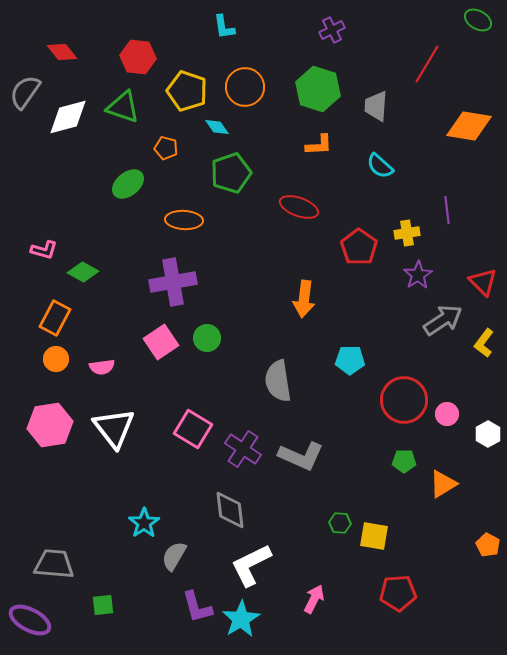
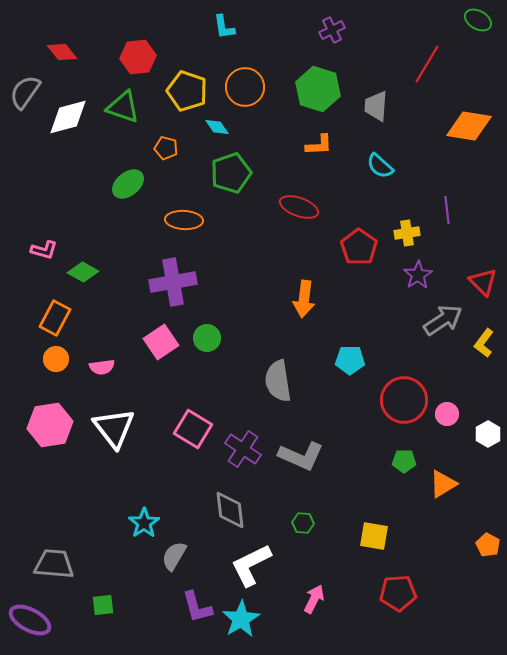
red hexagon at (138, 57): rotated 12 degrees counterclockwise
green hexagon at (340, 523): moved 37 px left
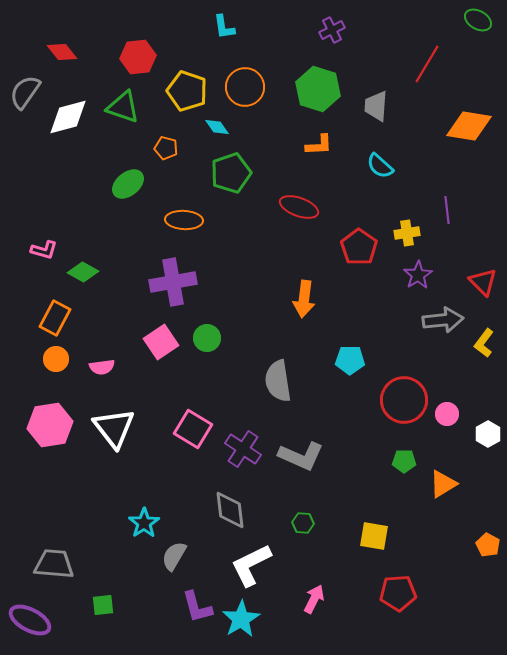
gray arrow at (443, 320): rotated 27 degrees clockwise
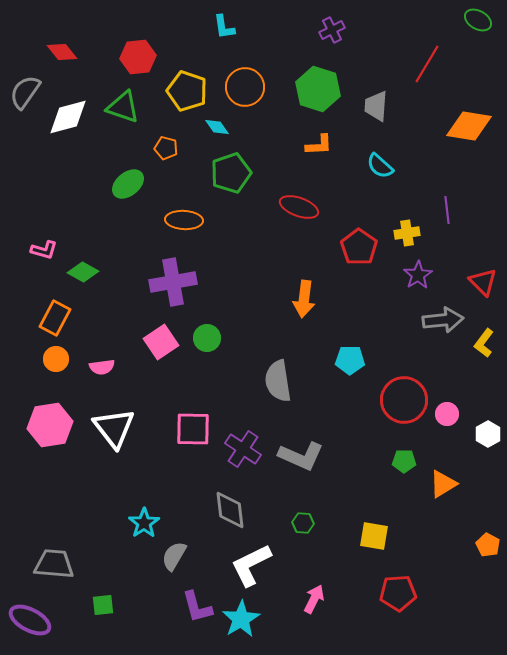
pink square at (193, 429): rotated 30 degrees counterclockwise
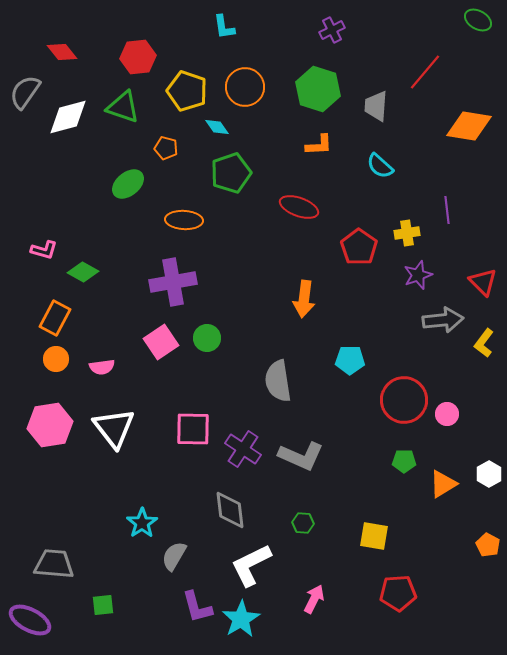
red line at (427, 64): moved 2 px left, 8 px down; rotated 9 degrees clockwise
purple star at (418, 275): rotated 12 degrees clockwise
white hexagon at (488, 434): moved 1 px right, 40 px down
cyan star at (144, 523): moved 2 px left
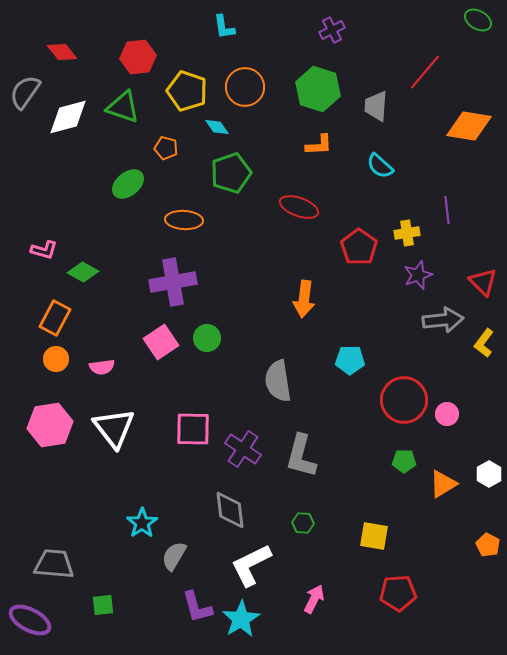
gray L-shape at (301, 456): rotated 81 degrees clockwise
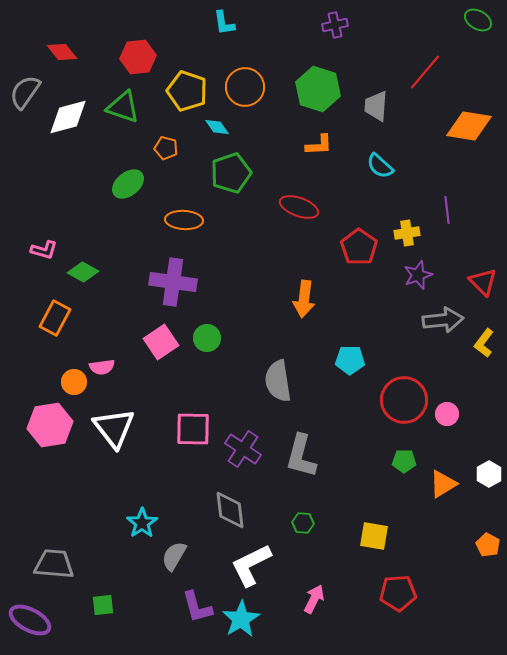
cyan L-shape at (224, 27): moved 4 px up
purple cross at (332, 30): moved 3 px right, 5 px up; rotated 15 degrees clockwise
purple cross at (173, 282): rotated 18 degrees clockwise
orange circle at (56, 359): moved 18 px right, 23 px down
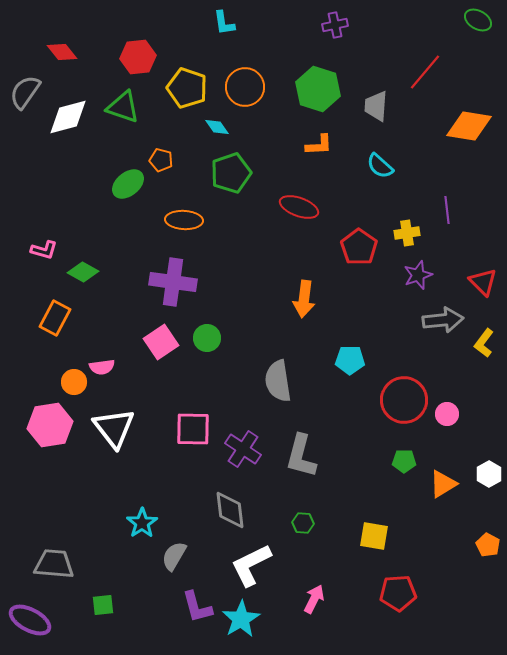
yellow pentagon at (187, 91): moved 3 px up
orange pentagon at (166, 148): moved 5 px left, 12 px down
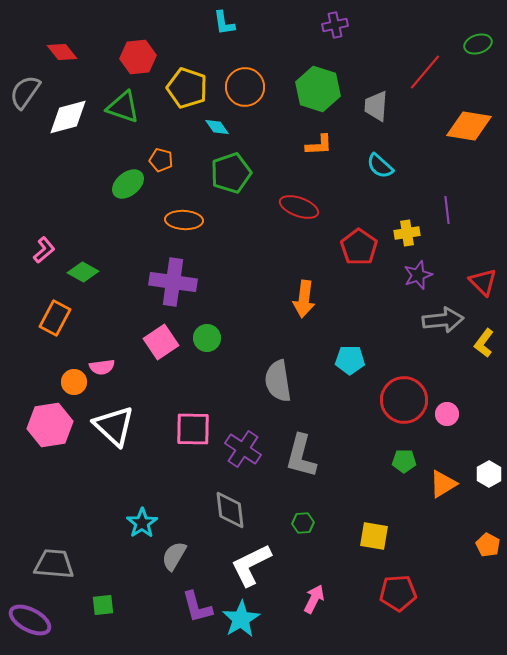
green ellipse at (478, 20): moved 24 px down; rotated 48 degrees counterclockwise
pink L-shape at (44, 250): rotated 56 degrees counterclockwise
white triangle at (114, 428): moved 2 px up; rotated 9 degrees counterclockwise
green hexagon at (303, 523): rotated 10 degrees counterclockwise
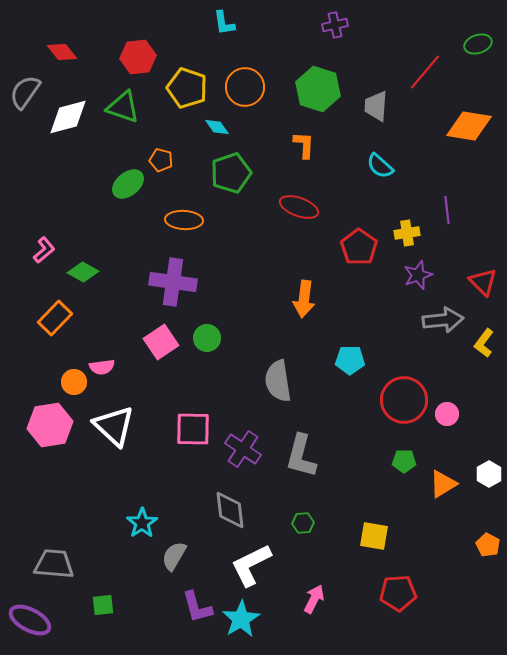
orange L-shape at (319, 145): moved 15 px left; rotated 84 degrees counterclockwise
orange rectangle at (55, 318): rotated 16 degrees clockwise
